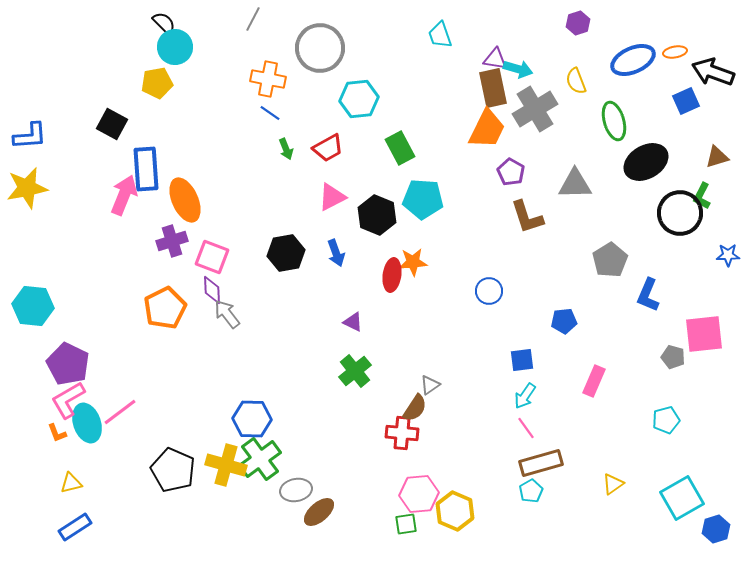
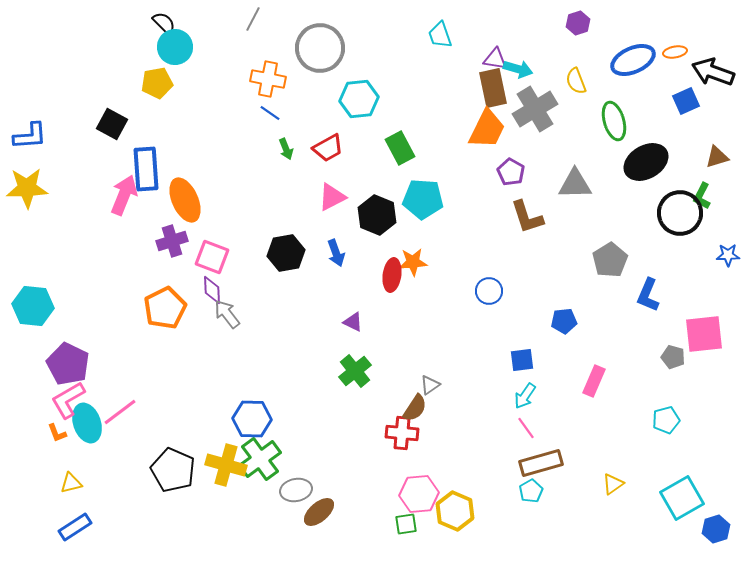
yellow star at (27, 188): rotated 9 degrees clockwise
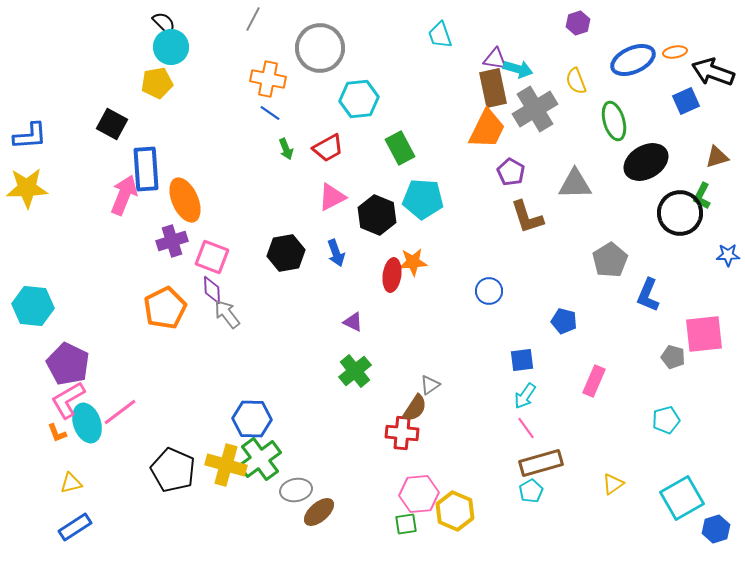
cyan circle at (175, 47): moved 4 px left
blue pentagon at (564, 321): rotated 20 degrees clockwise
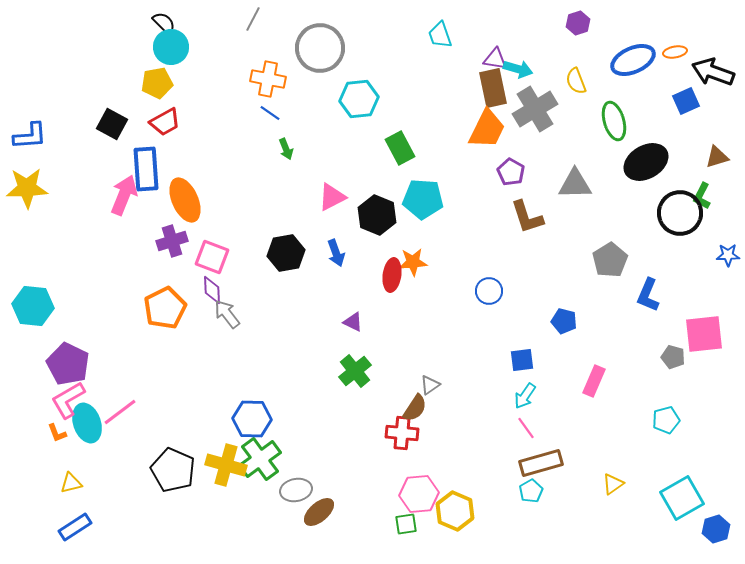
red trapezoid at (328, 148): moved 163 px left, 26 px up
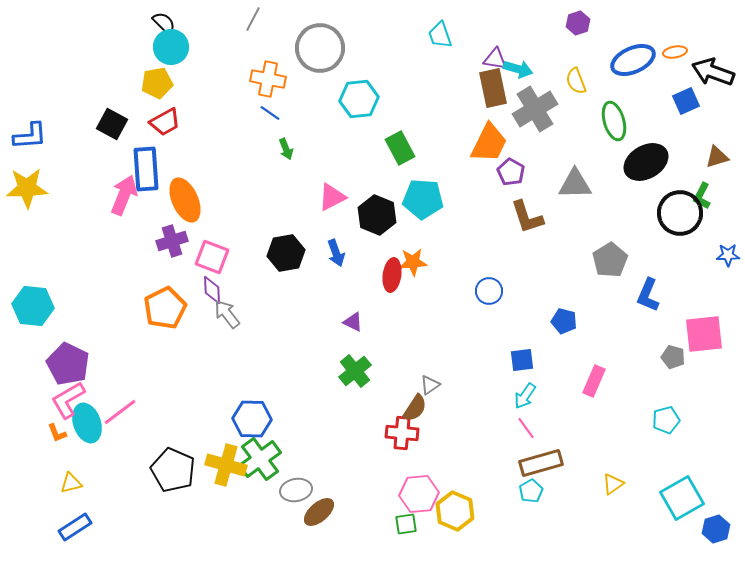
orange trapezoid at (487, 129): moved 2 px right, 14 px down
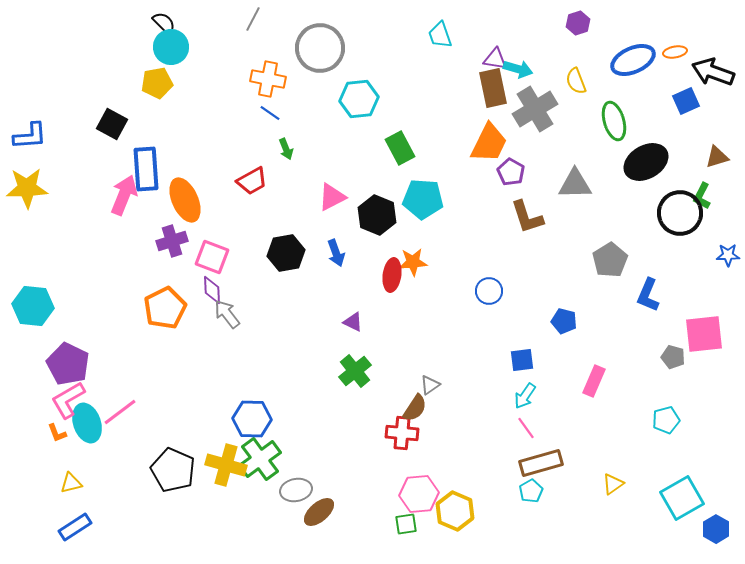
red trapezoid at (165, 122): moved 87 px right, 59 px down
blue hexagon at (716, 529): rotated 12 degrees counterclockwise
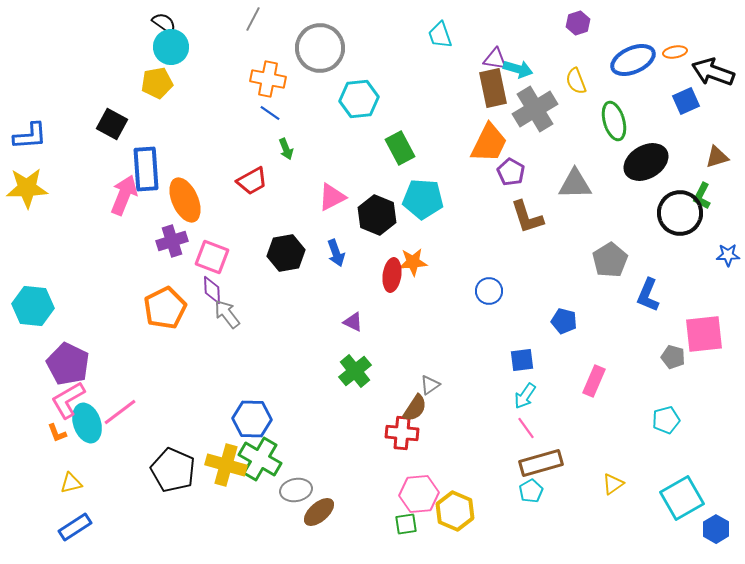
black semicircle at (164, 23): rotated 10 degrees counterclockwise
green cross at (260, 459): rotated 24 degrees counterclockwise
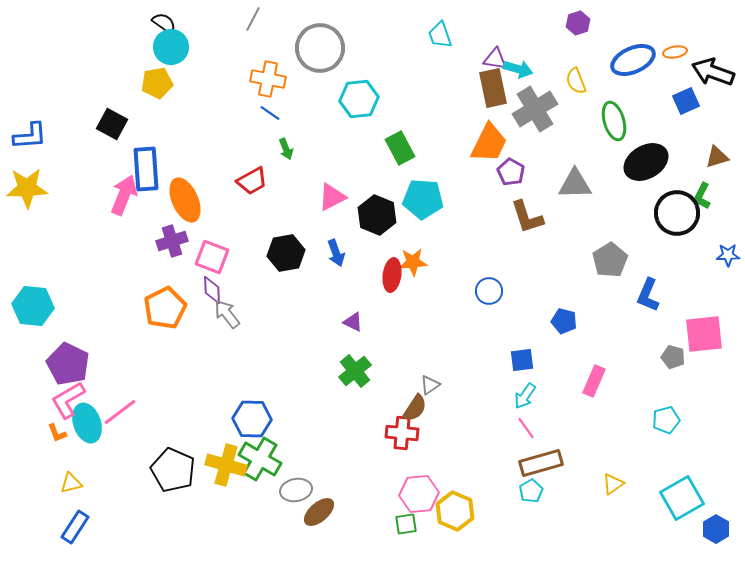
black circle at (680, 213): moved 3 px left
blue rectangle at (75, 527): rotated 24 degrees counterclockwise
